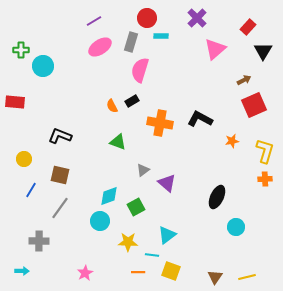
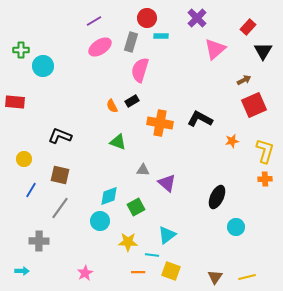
gray triangle at (143, 170): rotated 40 degrees clockwise
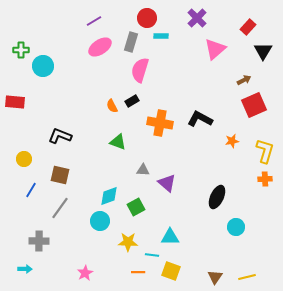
cyan triangle at (167, 235): moved 3 px right, 2 px down; rotated 36 degrees clockwise
cyan arrow at (22, 271): moved 3 px right, 2 px up
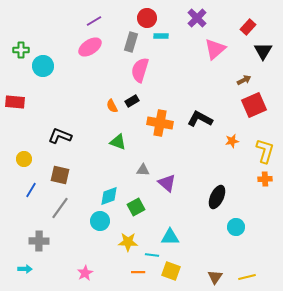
pink ellipse at (100, 47): moved 10 px left
